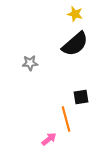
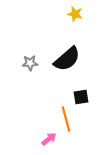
black semicircle: moved 8 px left, 15 px down
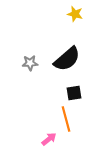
black square: moved 7 px left, 4 px up
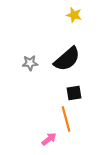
yellow star: moved 1 px left, 1 px down
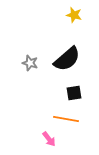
gray star: rotated 21 degrees clockwise
orange line: rotated 65 degrees counterclockwise
pink arrow: rotated 91 degrees clockwise
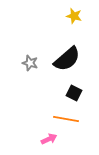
yellow star: moved 1 px down
black square: rotated 35 degrees clockwise
pink arrow: rotated 77 degrees counterclockwise
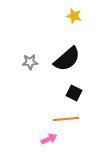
gray star: moved 1 px up; rotated 21 degrees counterclockwise
orange line: rotated 15 degrees counterclockwise
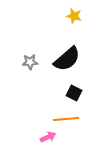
pink arrow: moved 1 px left, 2 px up
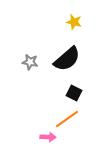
yellow star: moved 6 px down
gray star: rotated 14 degrees clockwise
orange line: moved 1 px right; rotated 30 degrees counterclockwise
pink arrow: rotated 28 degrees clockwise
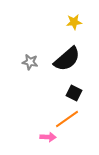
yellow star: rotated 21 degrees counterclockwise
